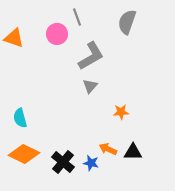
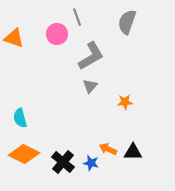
orange star: moved 4 px right, 10 px up
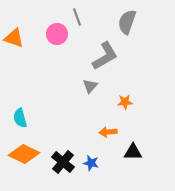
gray L-shape: moved 14 px right
orange arrow: moved 17 px up; rotated 30 degrees counterclockwise
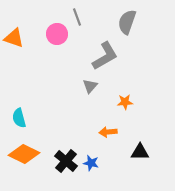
cyan semicircle: moved 1 px left
black triangle: moved 7 px right
black cross: moved 3 px right, 1 px up
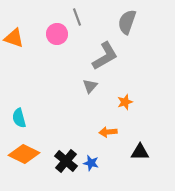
orange star: rotated 14 degrees counterclockwise
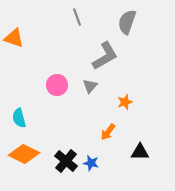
pink circle: moved 51 px down
orange arrow: rotated 48 degrees counterclockwise
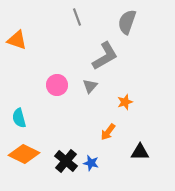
orange triangle: moved 3 px right, 2 px down
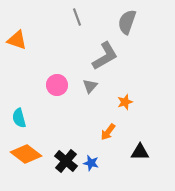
orange diamond: moved 2 px right; rotated 12 degrees clockwise
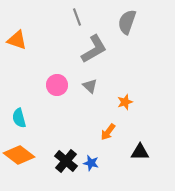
gray L-shape: moved 11 px left, 7 px up
gray triangle: rotated 28 degrees counterclockwise
orange diamond: moved 7 px left, 1 px down
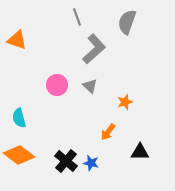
gray L-shape: rotated 12 degrees counterclockwise
